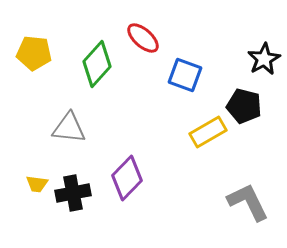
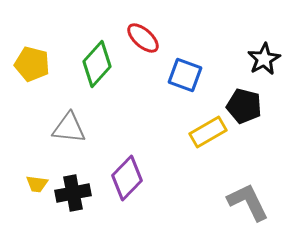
yellow pentagon: moved 2 px left, 11 px down; rotated 8 degrees clockwise
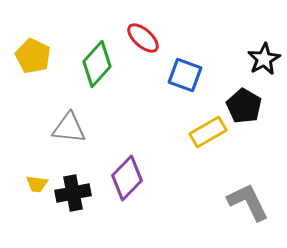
yellow pentagon: moved 1 px right, 8 px up; rotated 12 degrees clockwise
black pentagon: rotated 16 degrees clockwise
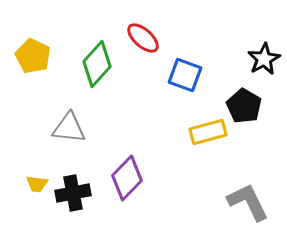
yellow rectangle: rotated 15 degrees clockwise
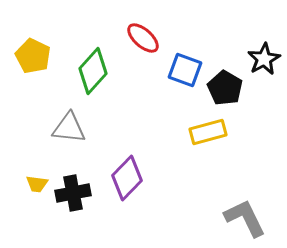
green diamond: moved 4 px left, 7 px down
blue square: moved 5 px up
black pentagon: moved 19 px left, 18 px up
gray L-shape: moved 3 px left, 16 px down
